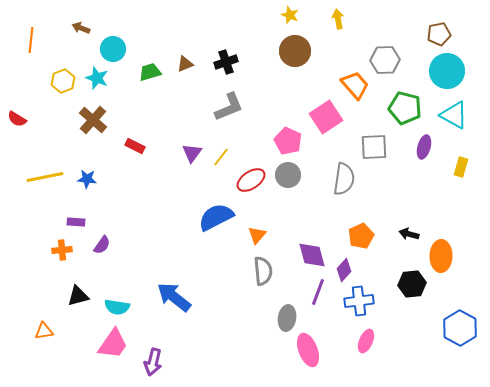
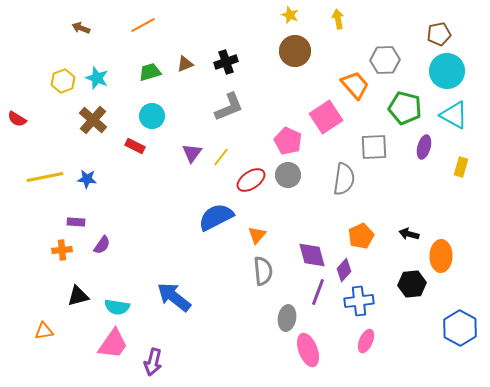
orange line at (31, 40): moved 112 px right, 15 px up; rotated 55 degrees clockwise
cyan circle at (113, 49): moved 39 px right, 67 px down
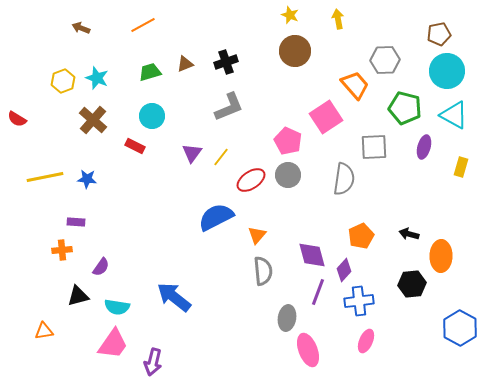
purple semicircle at (102, 245): moved 1 px left, 22 px down
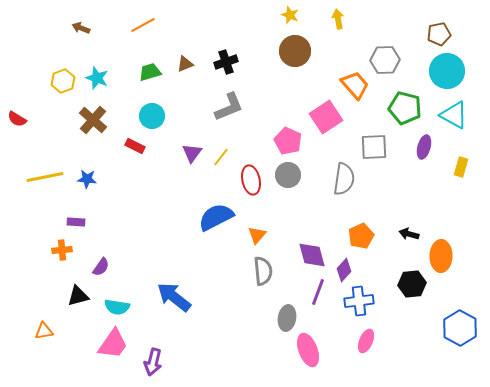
red ellipse at (251, 180): rotated 68 degrees counterclockwise
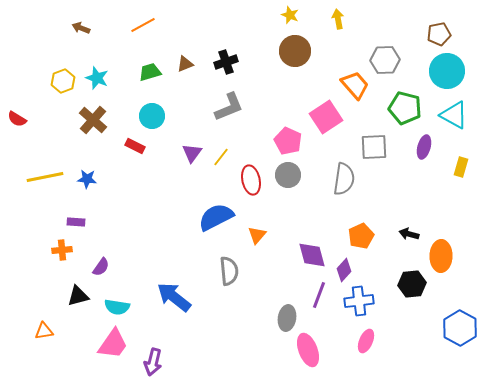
gray semicircle at (263, 271): moved 34 px left
purple line at (318, 292): moved 1 px right, 3 px down
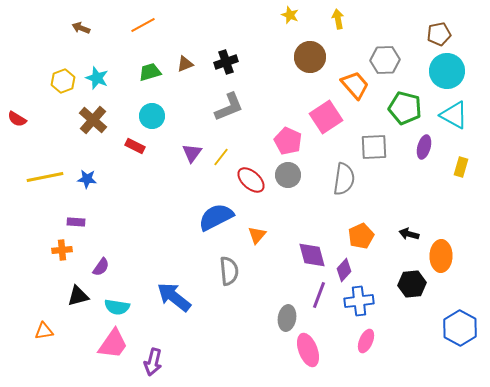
brown circle at (295, 51): moved 15 px right, 6 px down
red ellipse at (251, 180): rotated 36 degrees counterclockwise
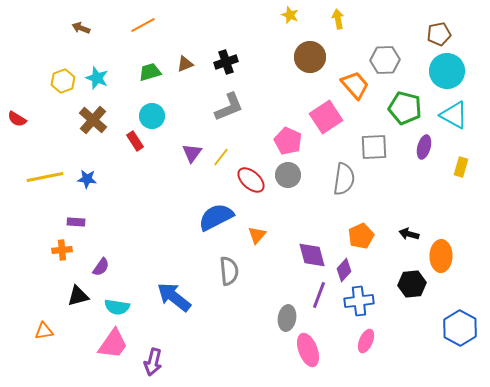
red rectangle at (135, 146): moved 5 px up; rotated 30 degrees clockwise
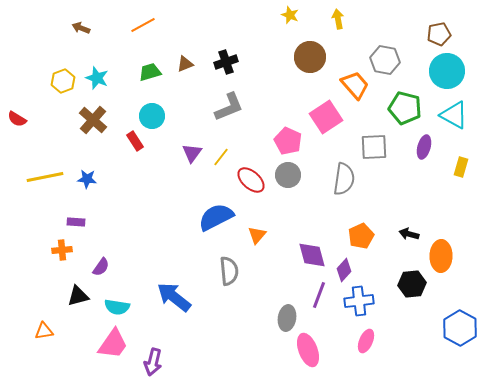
gray hexagon at (385, 60): rotated 12 degrees clockwise
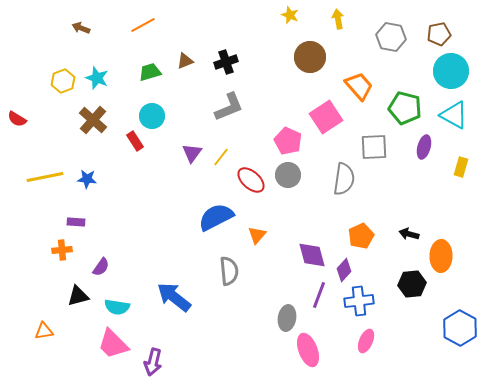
gray hexagon at (385, 60): moved 6 px right, 23 px up
brown triangle at (185, 64): moved 3 px up
cyan circle at (447, 71): moved 4 px right
orange trapezoid at (355, 85): moved 4 px right, 1 px down
pink trapezoid at (113, 344): rotated 100 degrees clockwise
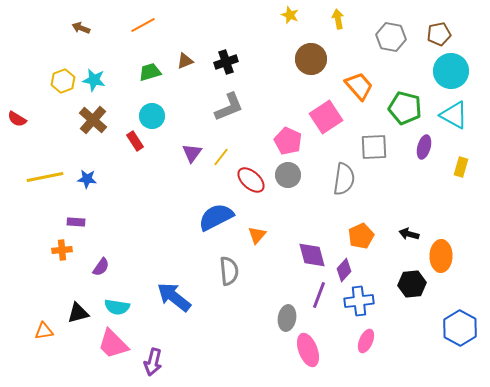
brown circle at (310, 57): moved 1 px right, 2 px down
cyan star at (97, 78): moved 3 px left, 2 px down; rotated 10 degrees counterclockwise
black triangle at (78, 296): moved 17 px down
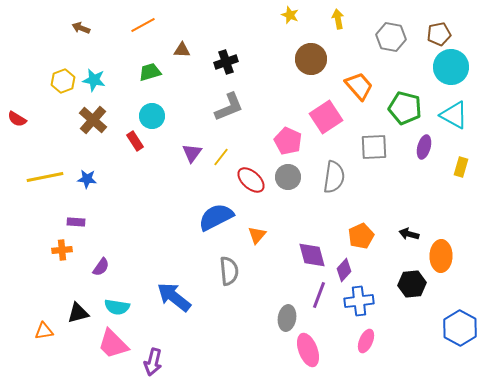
brown triangle at (185, 61): moved 3 px left, 11 px up; rotated 24 degrees clockwise
cyan circle at (451, 71): moved 4 px up
gray circle at (288, 175): moved 2 px down
gray semicircle at (344, 179): moved 10 px left, 2 px up
